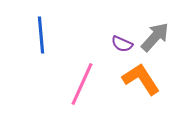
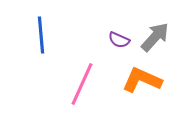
purple semicircle: moved 3 px left, 4 px up
orange L-shape: moved 1 px right, 1 px down; rotated 33 degrees counterclockwise
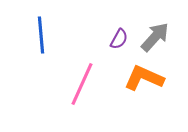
purple semicircle: moved 1 px up; rotated 85 degrees counterclockwise
orange L-shape: moved 2 px right, 2 px up
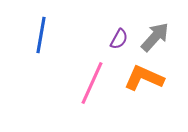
blue line: rotated 15 degrees clockwise
pink line: moved 10 px right, 1 px up
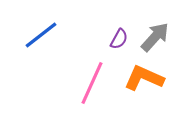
blue line: rotated 42 degrees clockwise
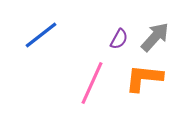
orange L-shape: rotated 18 degrees counterclockwise
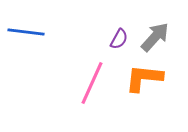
blue line: moved 15 px left, 3 px up; rotated 45 degrees clockwise
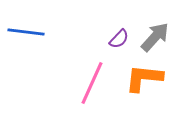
purple semicircle: rotated 15 degrees clockwise
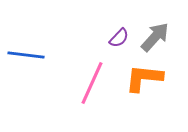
blue line: moved 23 px down
purple semicircle: moved 1 px up
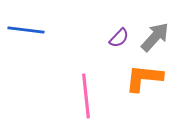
blue line: moved 25 px up
pink line: moved 6 px left, 13 px down; rotated 30 degrees counterclockwise
